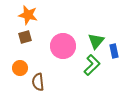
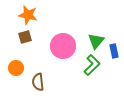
orange circle: moved 4 px left
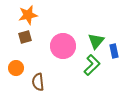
orange star: rotated 24 degrees counterclockwise
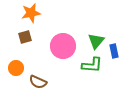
orange star: moved 3 px right, 2 px up
green L-shape: rotated 50 degrees clockwise
brown semicircle: rotated 60 degrees counterclockwise
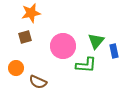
green L-shape: moved 6 px left
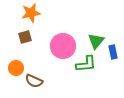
blue rectangle: moved 1 px left, 1 px down
green L-shape: moved 1 px up; rotated 10 degrees counterclockwise
brown semicircle: moved 4 px left, 1 px up
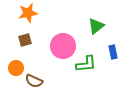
orange star: moved 3 px left
brown square: moved 3 px down
green triangle: moved 15 px up; rotated 12 degrees clockwise
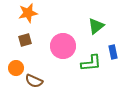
green L-shape: moved 5 px right, 1 px up
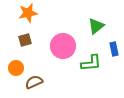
blue rectangle: moved 1 px right, 3 px up
brown semicircle: moved 1 px down; rotated 132 degrees clockwise
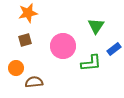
green triangle: rotated 18 degrees counterclockwise
blue rectangle: rotated 64 degrees clockwise
brown semicircle: rotated 18 degrees clockwise
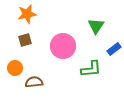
orange star: moved 1 px left, 1 px down
green L-shape: moved 6 px down
orange circle: moved 1 px left
